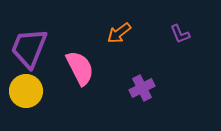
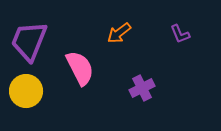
purple trapezoid: moved 7 px up
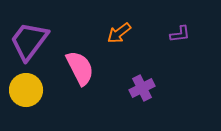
purple L-shape: rotated 75 degrees counterclockwise
purple trapezoid: rotated 15 degrees clockwise
yellow circle: moved 1 px up
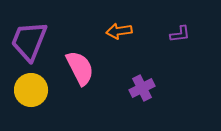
orange arrow: moved 2 px up; rotated 30 degrees clockwise
purple trapezoid: rotated 15 degrees counterclockwise
yellow circle: moved 5 px right
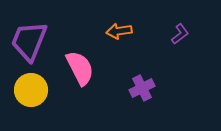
purple L-shape: rotated 30 degrees counterclockwise
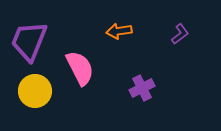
yellow circle: moved 4 px right, 1 px down
